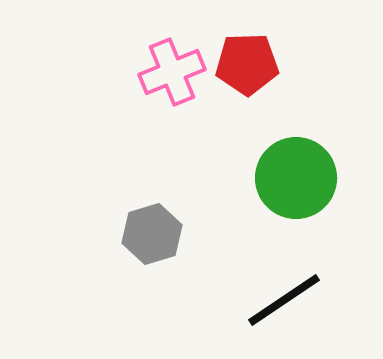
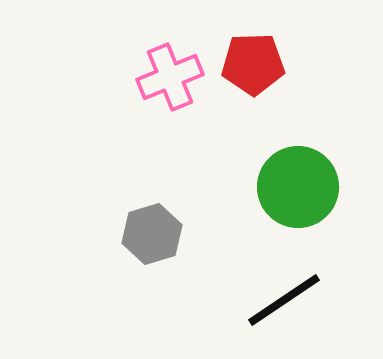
red pentagon: moved 6 px right
pink cross: moved 2 px left, 5 px down
green circle: moved 2 px right, 9 px down
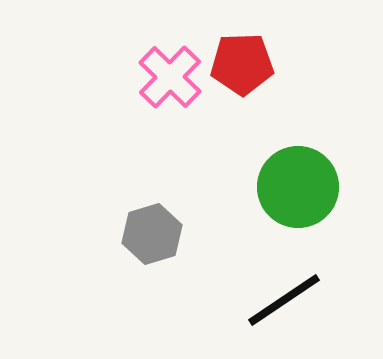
red pentagon: moved 11 px left
pink cross: rotated 24 degrees counterclockwise
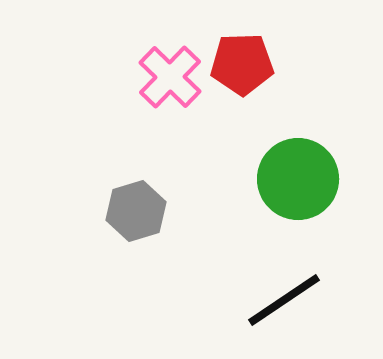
green circle: moved 8 px up
gray hexagon: moved 16 px left, 23 px up
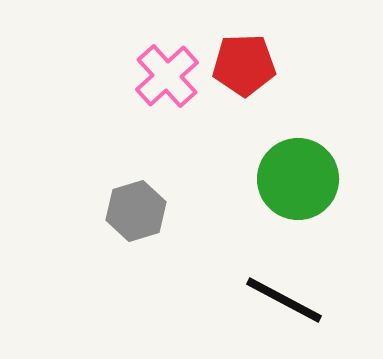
red pentagon: moved 2 px right, 1 px down
pink cross: moved 3 px left, 1 px up; rotated 4 degrees clockwise
black line: rotated 62 degrees clockwise
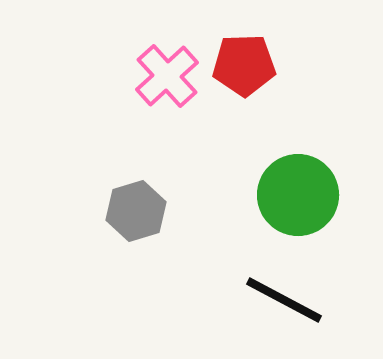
green circle: moved 16 px down
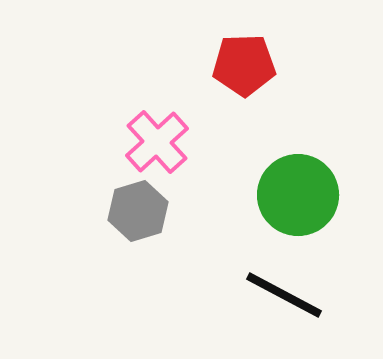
pink cross: moved 10 px left, 66 px down
gray hexagon: moved 2 px right
black line: moved 5 px up
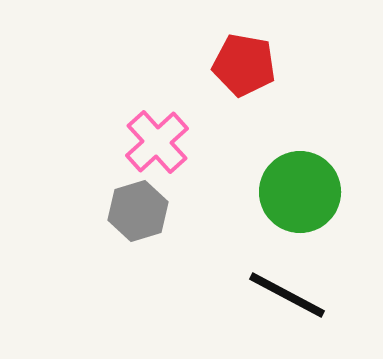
red pentagon: rotated 12 degrees clockwise
green circle: moved 2 px right, 3 px up
black line: moved 3 px right
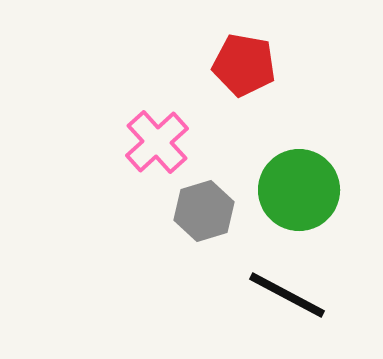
green circle: moved 1 px left, 2 px up
gray hexagon: moved 66 px right
